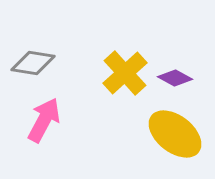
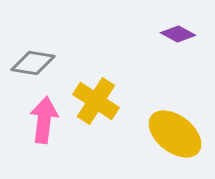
yellow cross: moved 29 px left, 28 px down; rotated 15 degrees counterclockwise
purple diamond: moved 3 px right, 44 px up
pink arrow: rotated 21 degrees counterclockwise
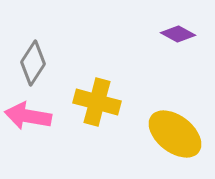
gray diamond: rotated 66 degrees counterclockwise
yellow cross: moved 1 px right, 1 px down; rotated 18 degrees counterclockwise
pink arrow: moved 16 px left, 4 px up; rotated 87 degrees counterclockwise
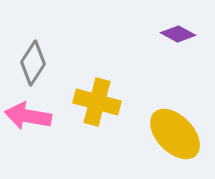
yellow ellipse: rotated 8 degrees clockwise
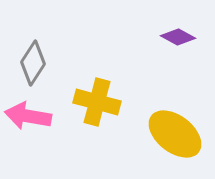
purple diamond: moved 3 px down
yellow ellipse: rotated 8 degrees counterclockwise
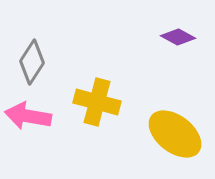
gray diamond: moved 1 px left, 1 px up
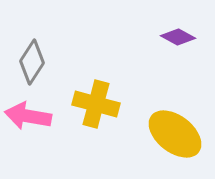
yellow cross: moved 1 px left, 2 px down
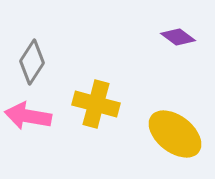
purple diamond: rotated 8 degrees clockwise
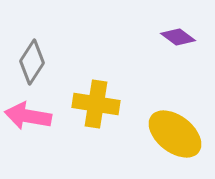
yellow cross: rotated 6 degrees counterclockwise
